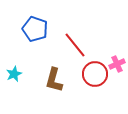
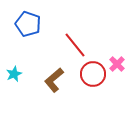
blue pentagon: moved 7 px left, 5 px up
pink cross: rotated 21 degrees counterclockwise
red circle: moved 2 px left
brown L-shape: rotated 35 degrees clockwise
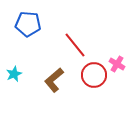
blue pentagon: rotated 15 degrees counterclockwise
pink cross: rotated 14 degrees counterclockwise
red circle: moved 1 px right, 1 px down
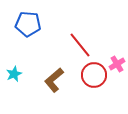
red line: moved 5 px right
pink cross: rotated 28 degrees clockwise
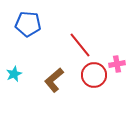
pink cross: rotated 21 degrees clockwise
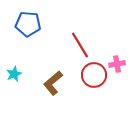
red line: rotated 8 degrees clockwise
brown L-shape: moved 1 px left, 3 px down
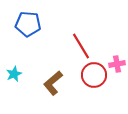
red line: moved 1 px right, 1 px down
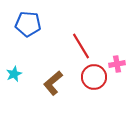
red circle: moved 2 px down
